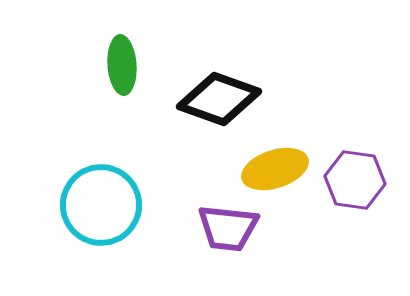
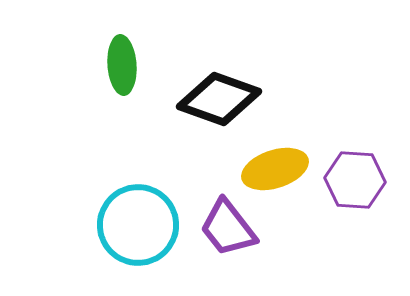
purple hexagon: rotated 4 degrees counterclockwise
cyan circle: moved 37 px right, 20 px down
purple trapezoid: rotated 46 degrees clockwise
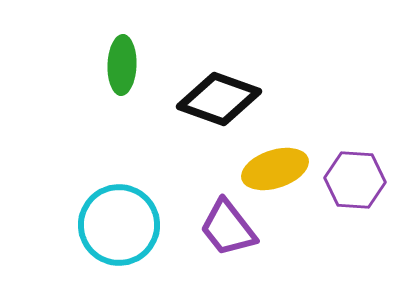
green ellipse: rotated 6 degrees clockwise
cyan circle: moved 19 px left
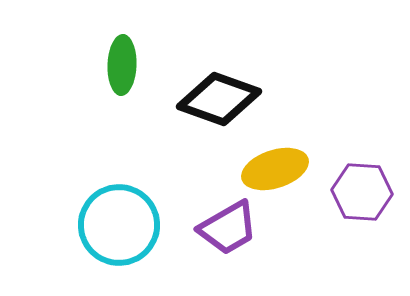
purple hexagon: moved 7 px right, 12 px down
purple trapezoid: rotated 82 degrees counterclockwise
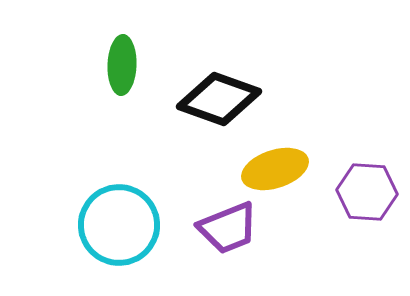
purple hexagon: moved 5 px right
purple trapezoid: rotated 8 degrees clockwise
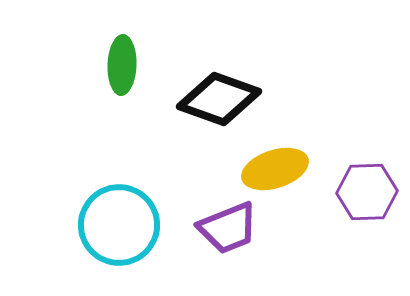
purple hexagon: rotated 6 degrees counterclockwise
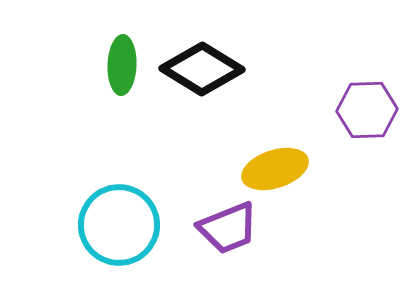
black diamond: moved 17 px left, 30 px up; rotated 12 degrees clockwise
purple hexagon: moved 82 px up
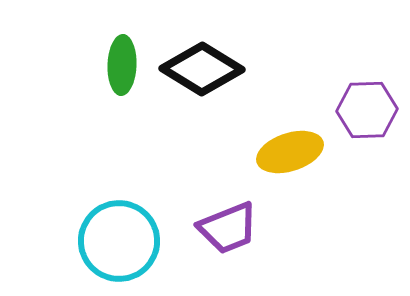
yellow ellipse: moved 15 px right, 17 px up
cyan circle: moved 16 px down
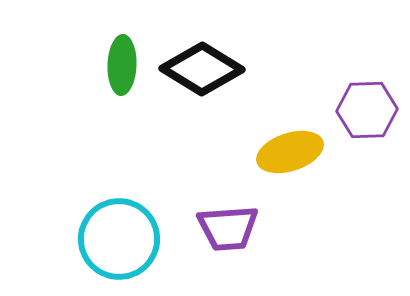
purple trapezoid: rotated 18 degrees clockwise
cyan circle: moved 2 px up
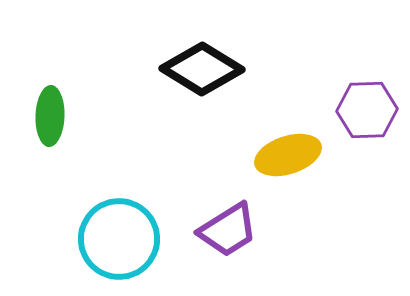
green ellipse: moved 72 px left, 51 px down
yellow ellipse: moved 2 px left, 3 px down
purple trapezoid: moved 2 px down; rotated 28 degrees counterclockwise
